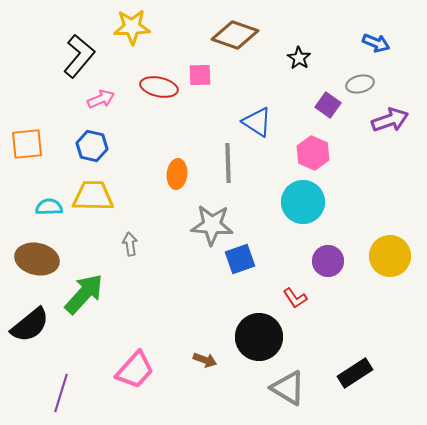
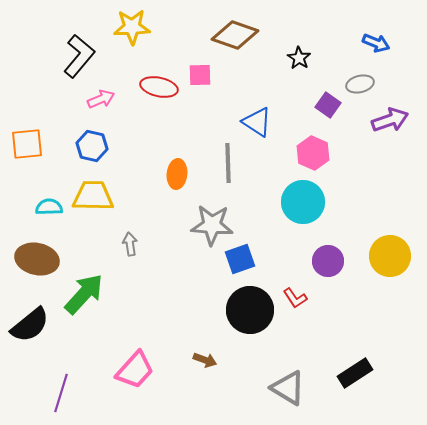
black circle: moved 9 px left, 27 px up
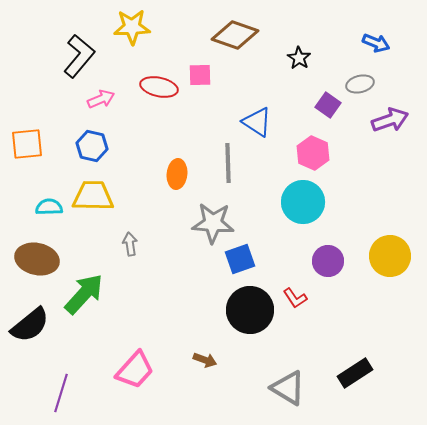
gray star: moved 1 px right, 2 px up
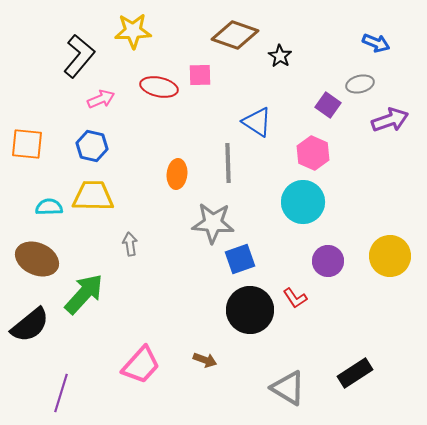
yellow star: moved 1 px right, 4 px down
black star: moved 19 px left, 2 px up
orange square: rotated 12 degrees clockwise
brown ellipse: rotated 12 degrees clockwise
pink trapezoid: moved 6 px right, 5 px up
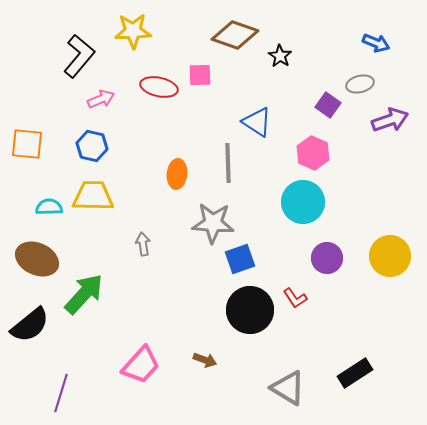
gray arrow: moved 13 px right
purple circle: moved 1 px left, 3 px up
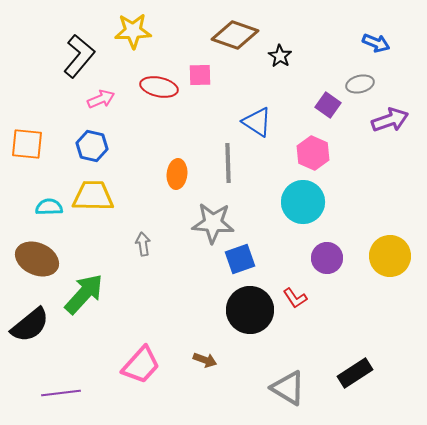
purple line: rotated 66 degrees clockwise
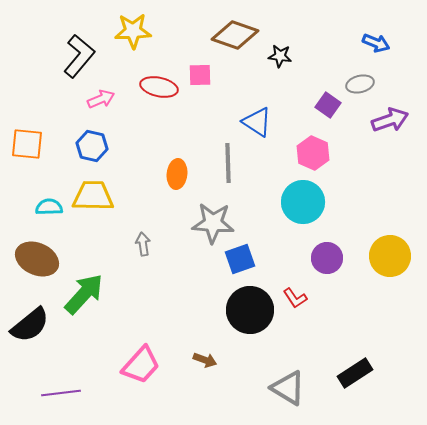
black star: rotated 25 degrees counterclockwise
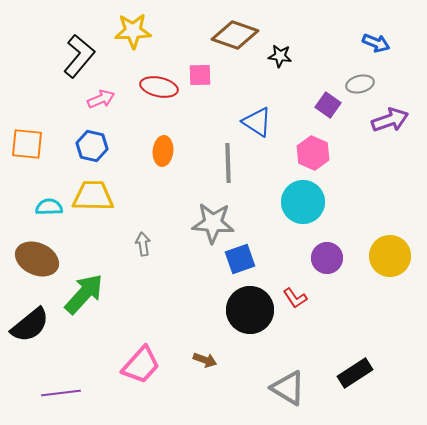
orange ellipse: moved 14 px left, 23 px up
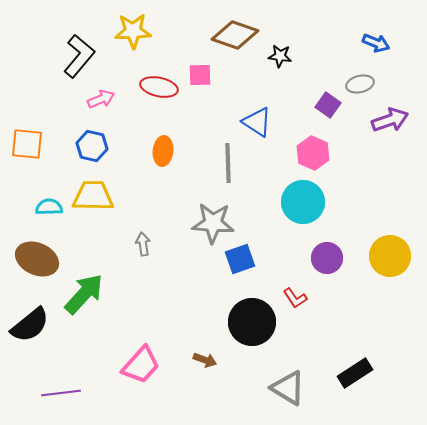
black circle: moved 2 px right, 12 px down
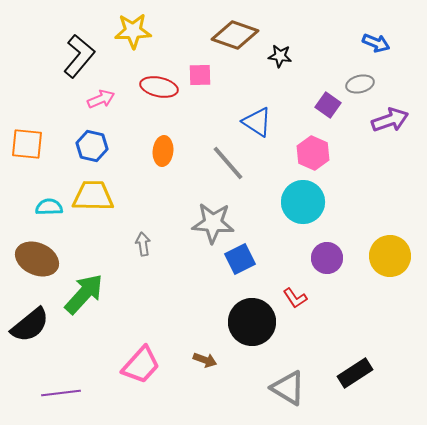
gray line: rotated 39 degrees counterclockwise
blue square: rotated 8 degrees counterclockwise
